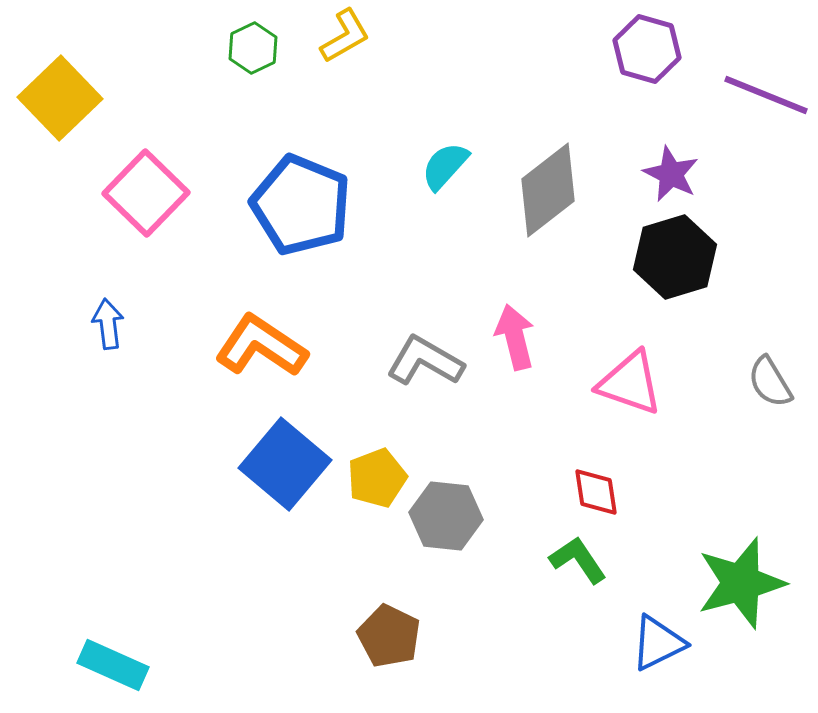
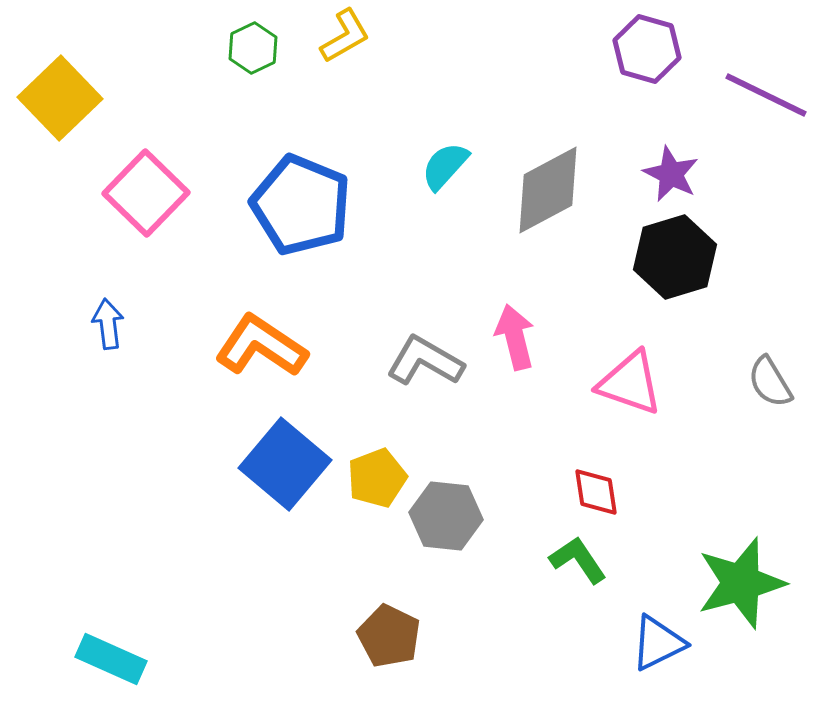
purple line: rotated 4 degrees clockwise
gray diamond: rotated 10 degrees clockwise
cyan rectangle: moved 2 px left, 6 px up
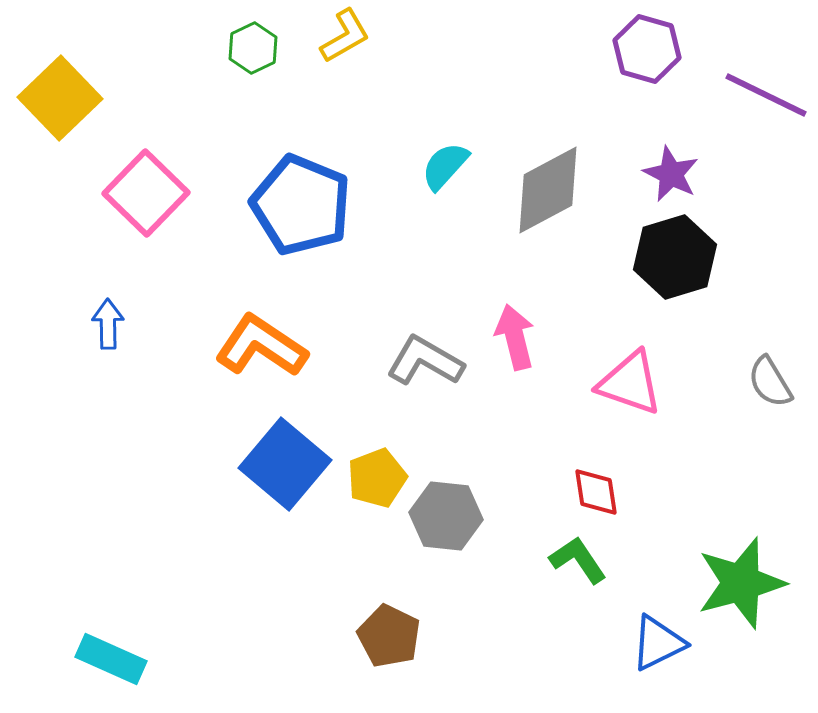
blue arrow: rotated 6 degrees clockwise
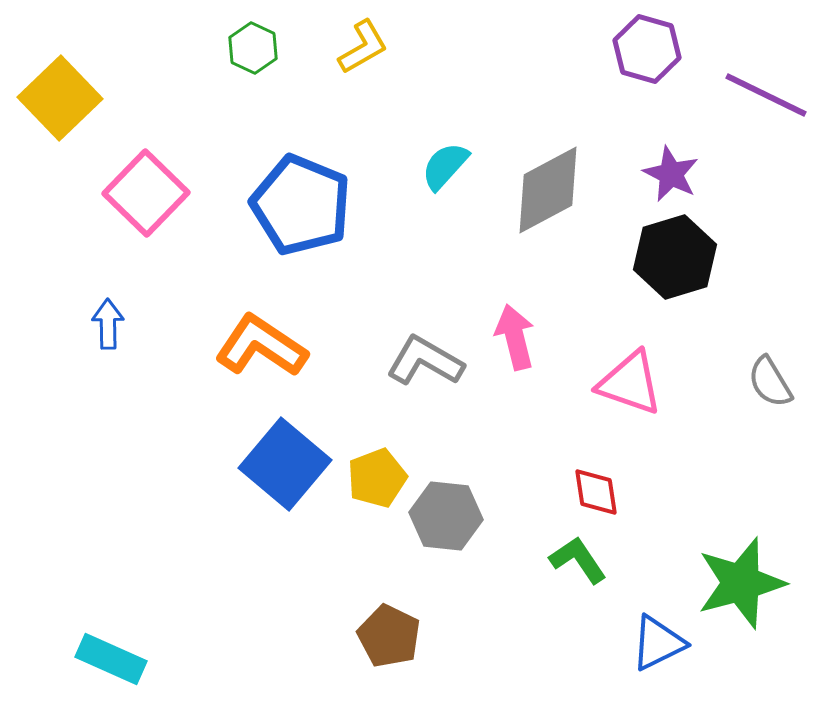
yellow L-shape: moved 18 px right, 11 px down
green hexagon: rotated 9 degrees counterclockwise
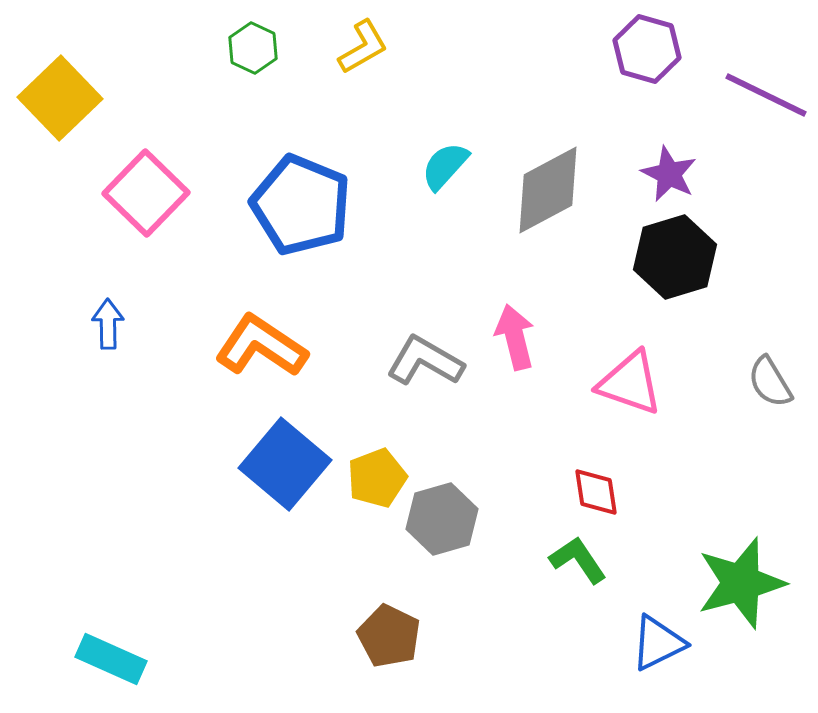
purple star: moved 2 px left
gray hexagon: moved 4 px left, 3 px down; rotated 22 degrees counterclockwise
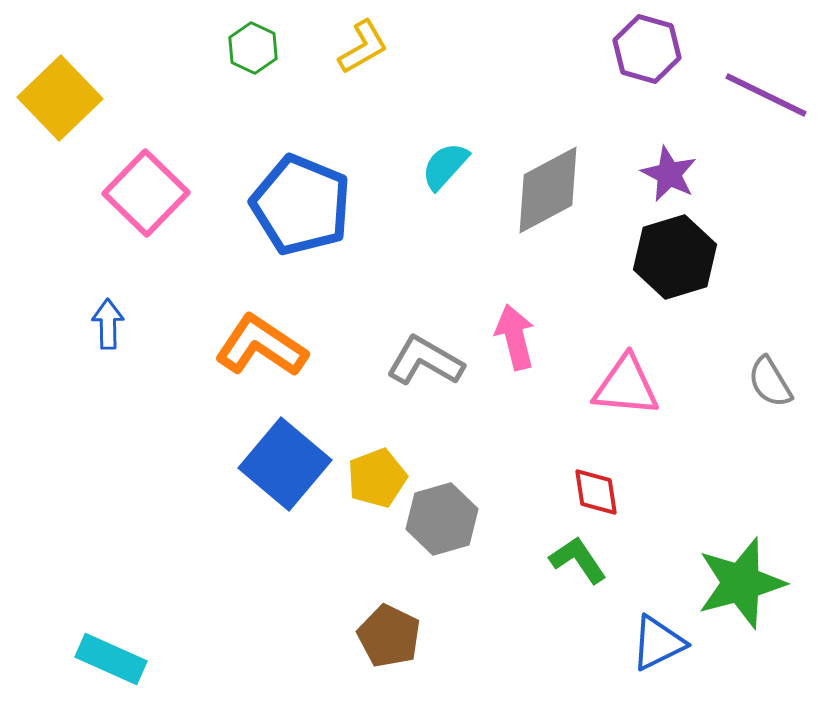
pink triangle: moved 4 px left, 3 px down; rotated 14 degrees counterclockwise
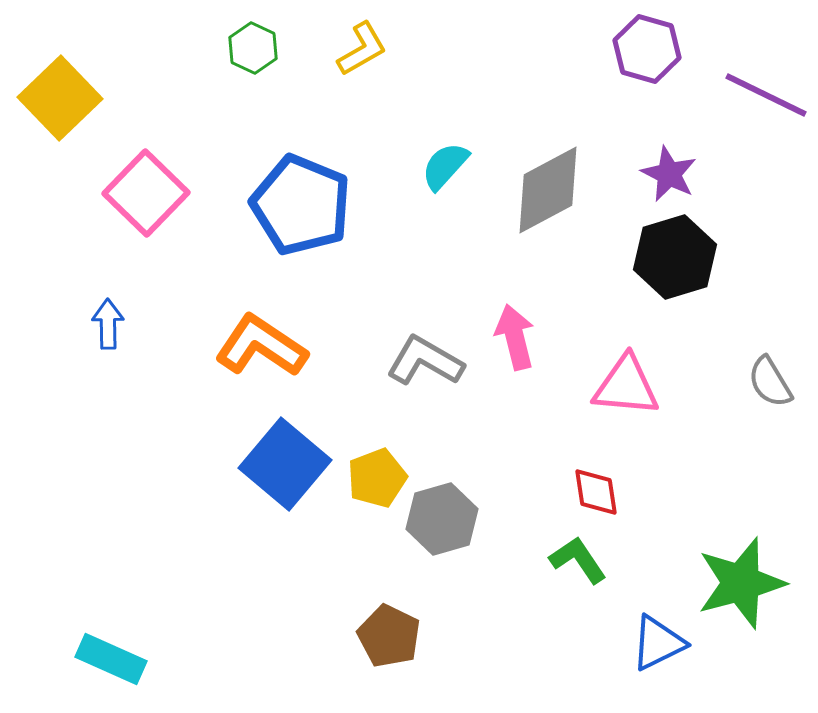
yellow L-shape: moved 1 px left, 2 px down
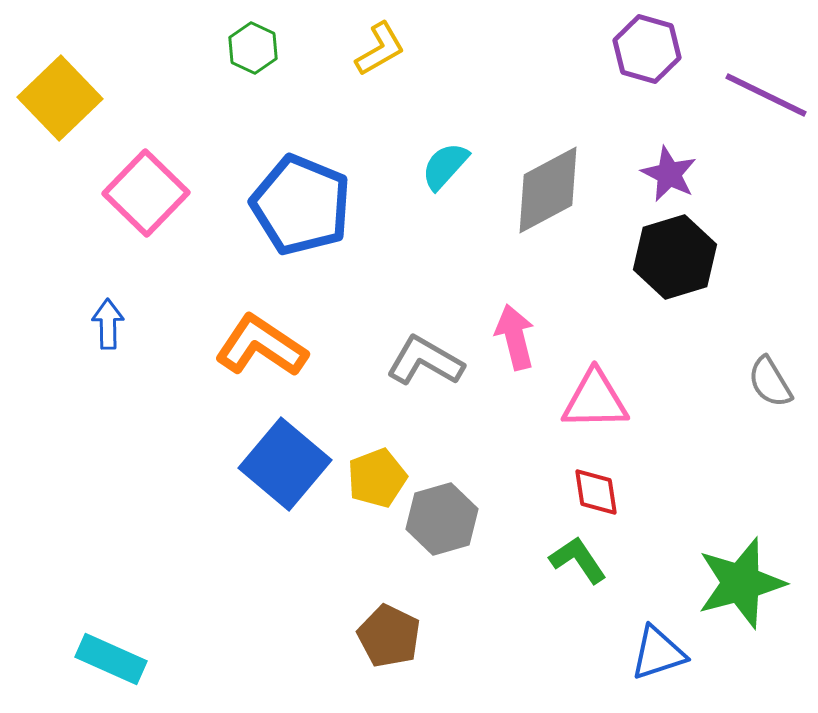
yellow L-shape: moved 18 px right
pink triangle: moved 31 px left, 14 px down; rotated 6 degrees counterclockwise
blue triangle: moved 10 px down; rotated 8 degrees clockwise
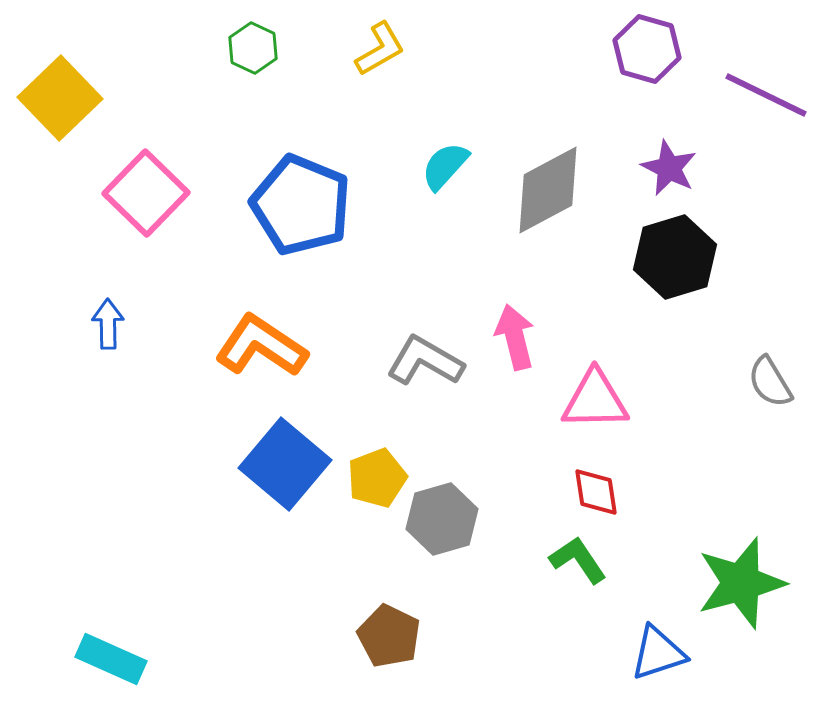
purple star: moved 6 px up
